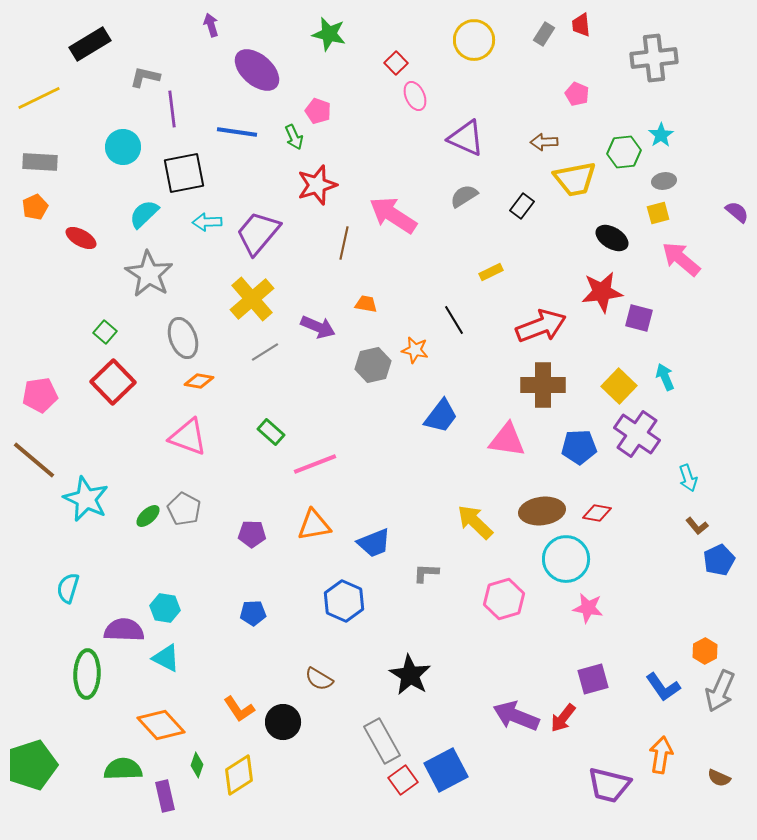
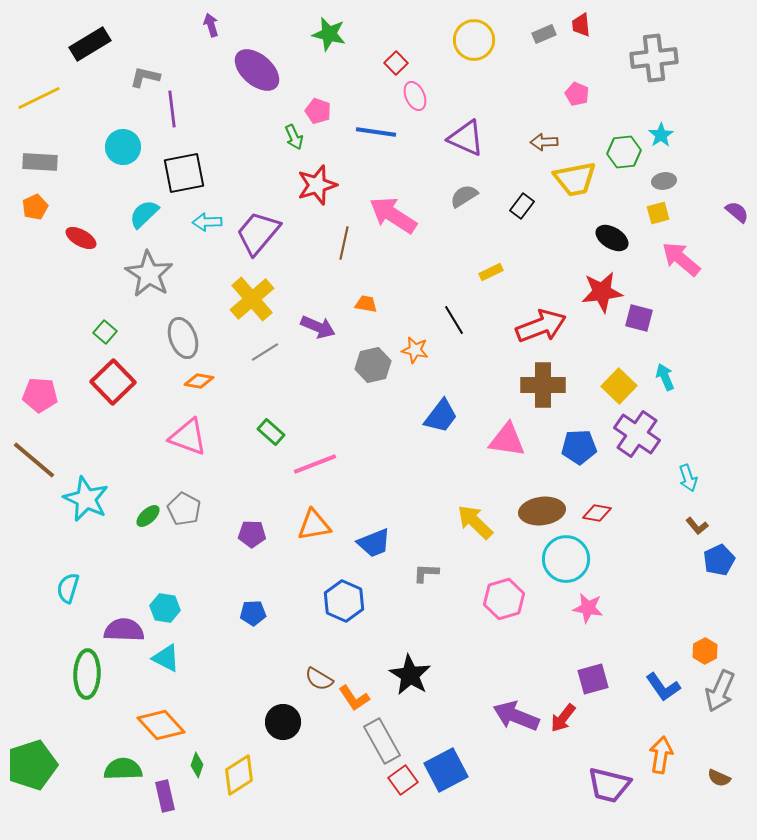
gray rectangle at (544, 34): rotated 35 degrees clockwise
blue line at (237, 132): moved 139 px right
pink pentagon at (40, 395): rotated 12 degrees clockwise
orange L-shape at (239, 709): moved 115 px right, 11 px up
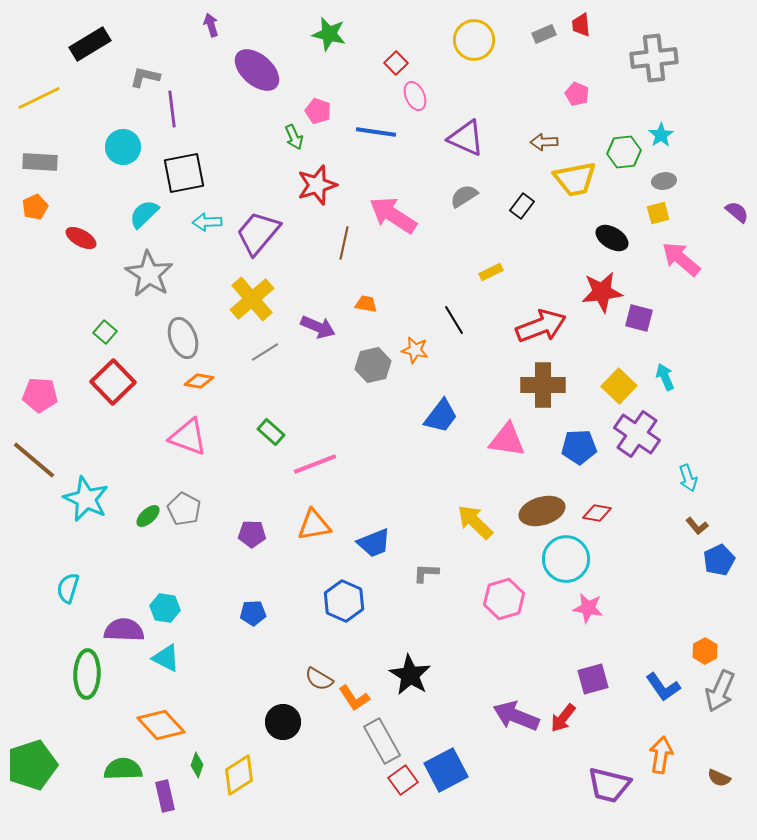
brown ellipse at (542, 511): rotated 9 degrees counterclockwise
